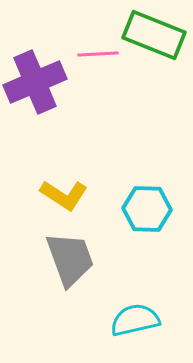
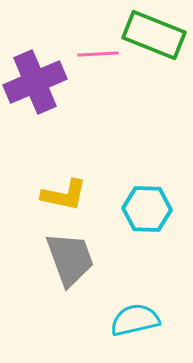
yellow L-shape: rotated 21 degrees counterclockwise
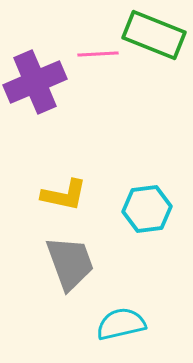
cyan hexagon: rotated 9 degrees counterclockwise
gray trapezoid: moved 4 px down
cyan semicircle: moved 14 px left, 4 px down
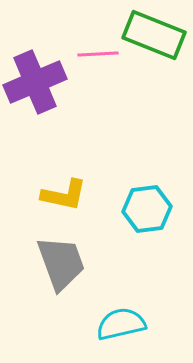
gray trapezoid: moved 9 px left
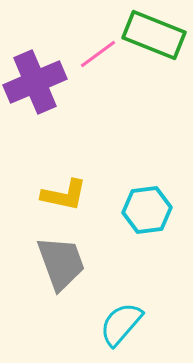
pink line: rotated 33 degrees counterclockwise
cyan hexagon: moved 1 px down
cyan semicircle: rotated 36 degrees counterclockwise
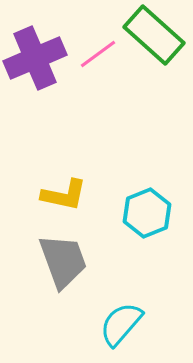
green rectangle: rotated 20 degrees clockwise
purple cross: moved 24 px up
cyan hexagon: moved 3 px down; rotated 15 degrees counterclockwise
gray trapezoid: moved 2 px right, 2 px up
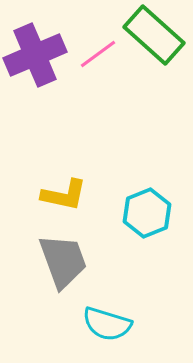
purple cross: moved 3 px up
cyan semicircle: moved 14 px left; rotated 114 degrees counterclockwise
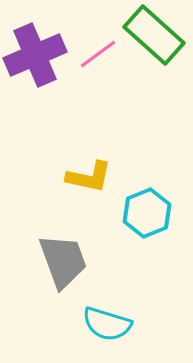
yellow L-shape: moved 25 px right, 18 px up
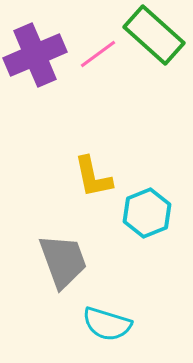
yellow L-shape: moved 4 px right; rotated 66 degrees clockwise
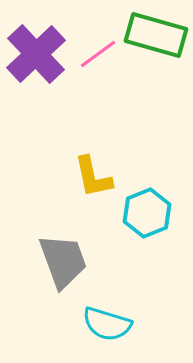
green rectangle: moved 2 px right; rotated 26 degrees counterclockwise
purple cross: moved 1 px right, 1 px up; rotated 20 degrees counterclockwise
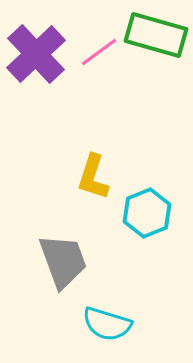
pink line: moved 1 px right, 2 px up
yellow L-shape: rotated 30 degrees clockwise
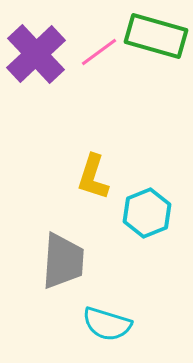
green rectangle: moved 1 px down
gray trapezoid: rotated 24 degrees clockwise
